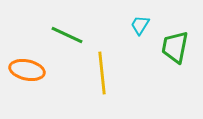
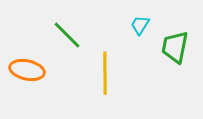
green line: rotated 20 degrees clockwise
yellow line: moved 3 px right; rotated 6 degrees clockwise
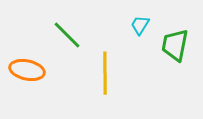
green trapezoid: moved 2 px up
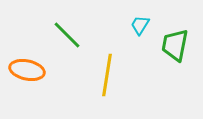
yellow line: moved 2 px right, 2 px down; rotated 9 degrees clockwise
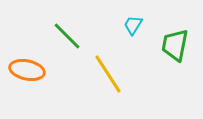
cyan trapezoid: moved 7 px left
green line: moved 1 px down
yellow line: moved 1 px right, 1 px up; rotated 42 degrees counterclockwise
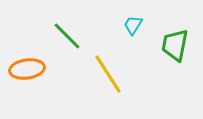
orange ellipse: moved 1 px up; rotated 20 degrees counterclockwise
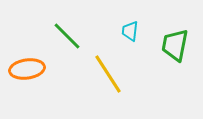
cyan trapezoid: moved 3 px left, 6 px down; rotated 25 degrees counterclockwise
